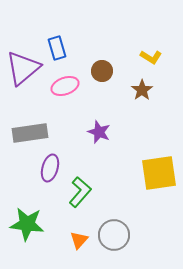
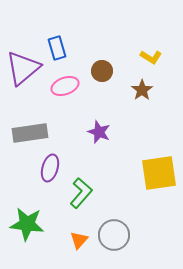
green L-shape: moved 1 px right, 1 px down
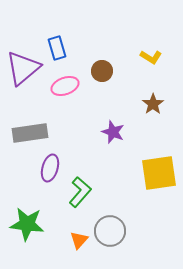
brown star: moved 11 px right, 14 px down
purple star: moved 14 px right
green L-shape: moved 1 px left, 1 px up
gray circle: moved 4 px left, 4 px up
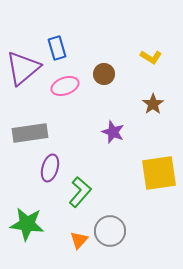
brown circle: moved 2 px right, 3 px down
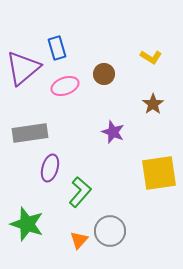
green star: rotated 12 degrees clockwise
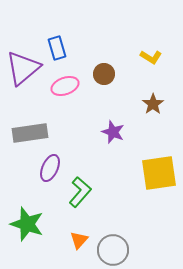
purple ellipse: rotated 8 degrees clockwise
gray circle: moved 3 px right, 19 px down
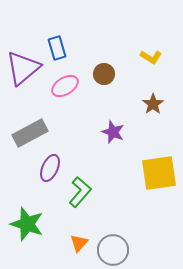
pink ellipse: rotated 12 degrees counterclockwise
gray rectangle: rotated 20 degrees counterclockwise
orange triangle: moved 3 px down
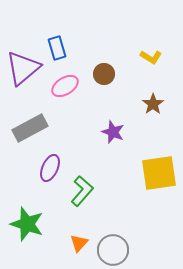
gray rectangle: moved 5 px up
green L-shape: moved 2 px right, 1 px up
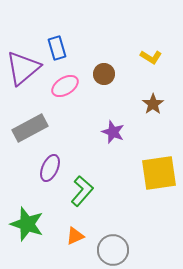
orange triangle: moved 4 px left, 7 px up; rotated 24 degrees clockwise
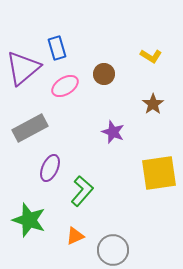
yellow L-shape: moved 1 px up
green star: moved 2 px right, 4 px up
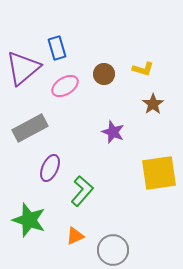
yellow L-shape: moved 8 px left, 13 px down; rotated 15 degrees counterclockwise
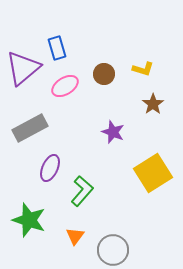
yellow square: moved 6 px left; rotated 24 degrees counterclockwise
orange triangle: rotated 30 degrees counterclockwise
